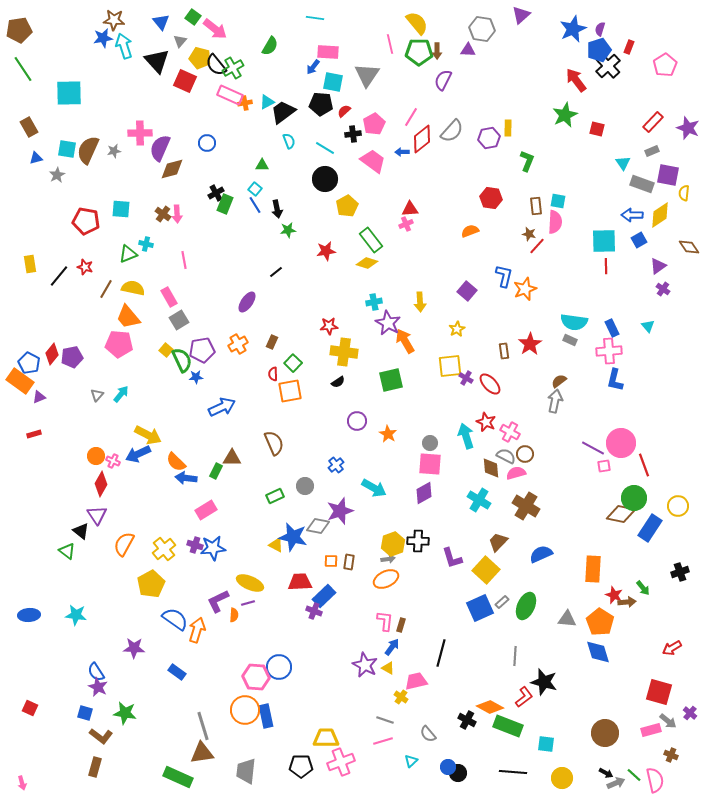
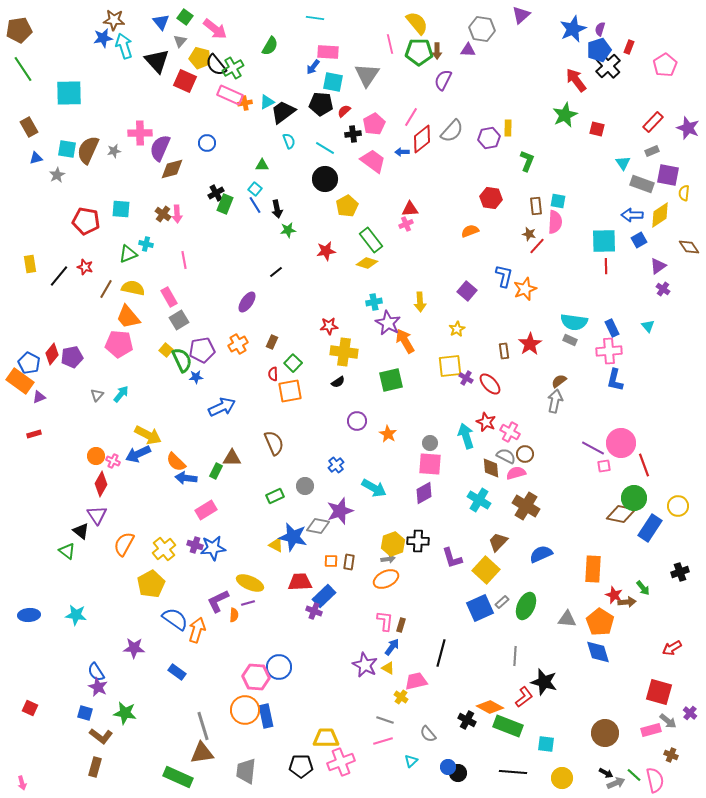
green square at (193, 17): moved 8 px left
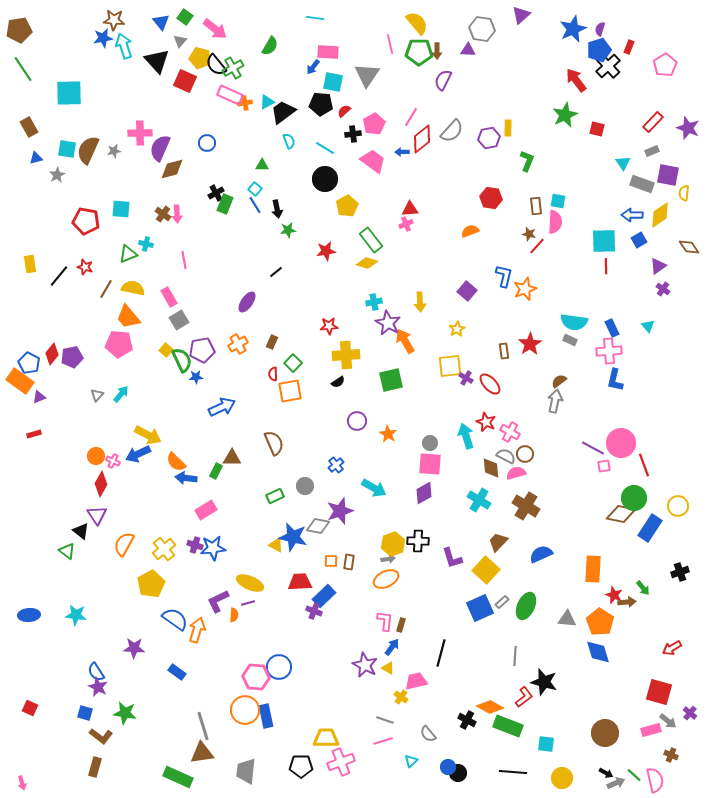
yellow cross at (344, 352): moved 2 px right, 3 px down; rotated 12 degrees counterclockwise
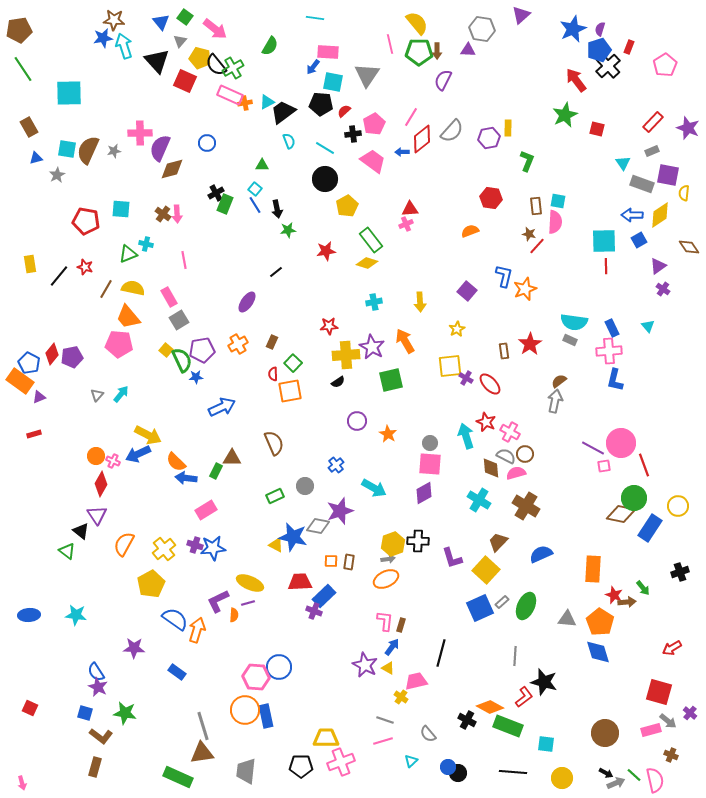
purple star at (388, 323): moved 16 px left, 24 px down
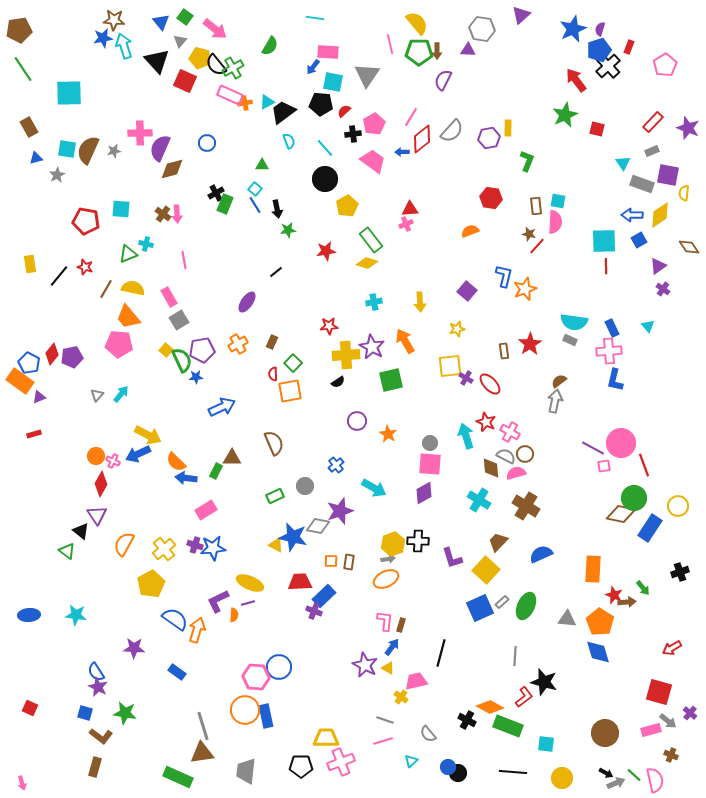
cyan line at (325, 148): rotated 18 degrees clockwise
yellow star at (457, 329): rotated 14 degrees clockwise
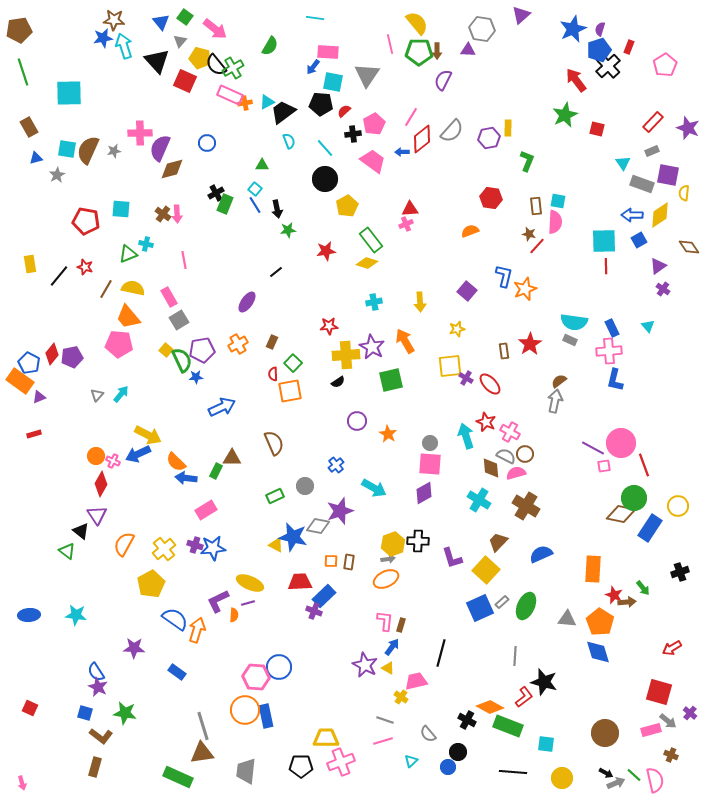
green line at (23, 69): moved 3 px down; rotated 16 degrees clockwise
black circle at (458, 773): moved 21 px up
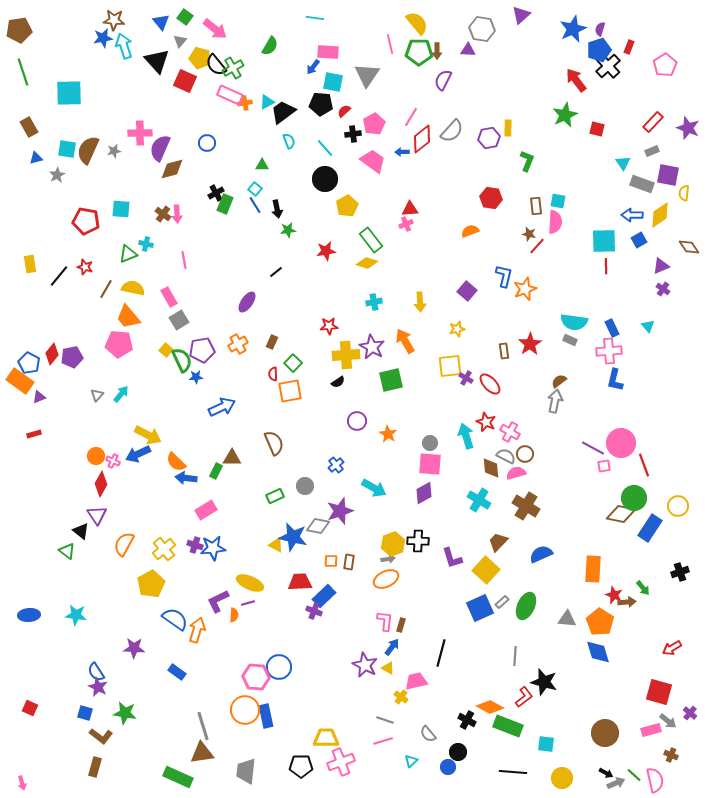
purple triangle at (658, 266): moved 3 px right; rotated 12 degrees clockwise
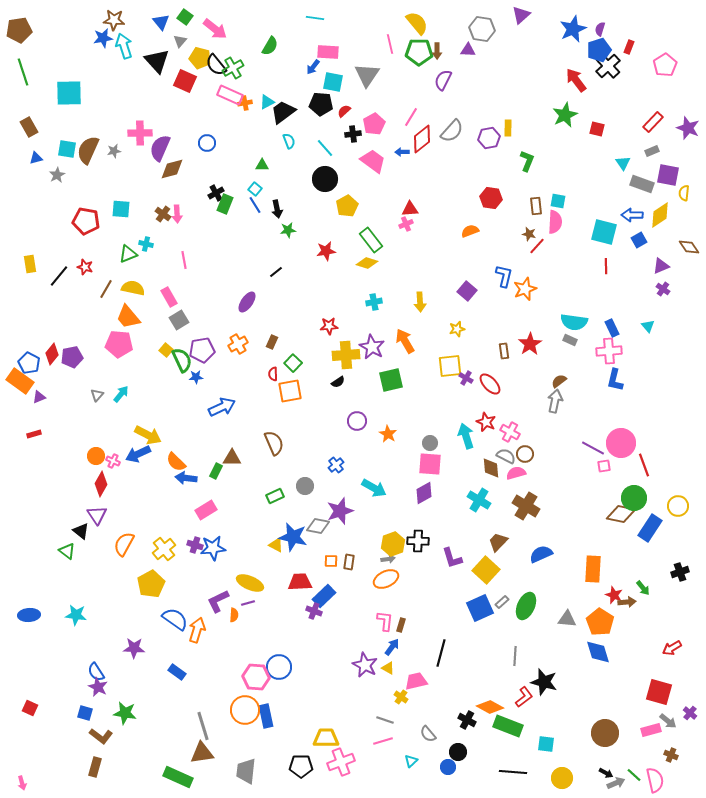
cyan square at (604, 241): moved 9 px up; rotated 16 degrees clockwise
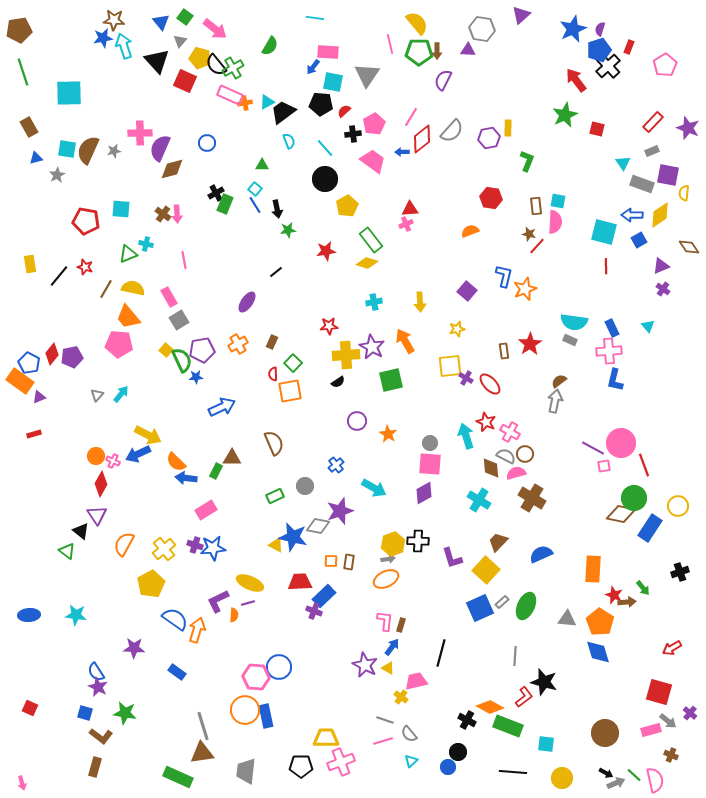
brown cross at (526, 506): moved 6 px right, 8 px up
gray semicircle at (428, 734): moved 19 px left
